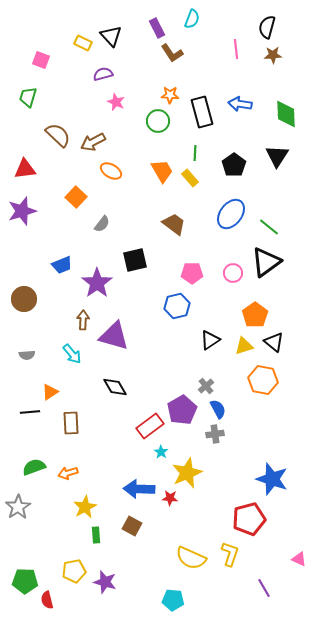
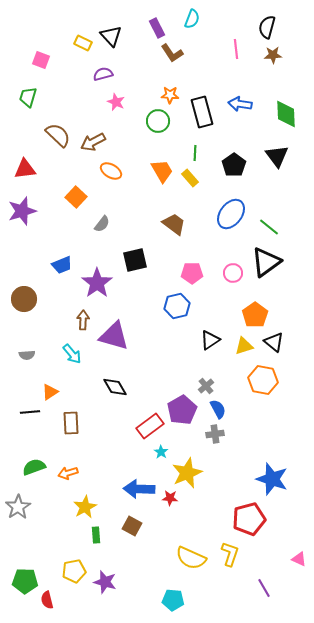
black triangle at (277, 156): rotated 10 degrees counterclockwise
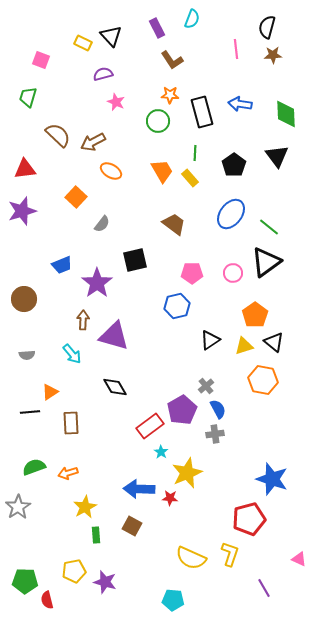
brown L-shape at (172, 53): moved 7 px down
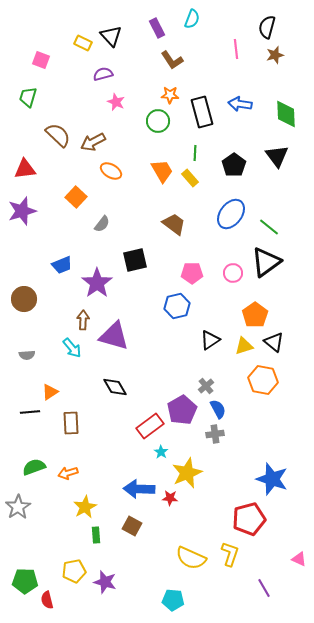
brown star at (273, 55): moved 2 px right; rotated 12 degrees counterclockwise
cyan arrow at (72, 354): moved 6 px up
